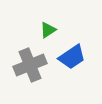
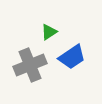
green triangle: moved 1 px right, 2 px down
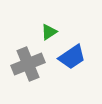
gray cross: moved 2 px left, 1 px up
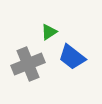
blue trapezoid: rotated 72 degrees clockwise
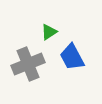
blue trapezoid: rotated 24 degrees clockwise
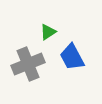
green triangle: moved 1 px left
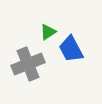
blue trapezoid: moved 1 px left, 8 px up
